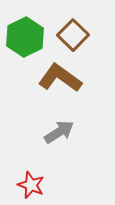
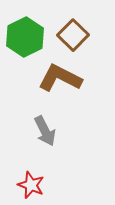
brown L-shape: rotated 9 degrees counterclockwise
gray arrow: moved 14 px left, 1 px up; rotated 96 degrees clockwise
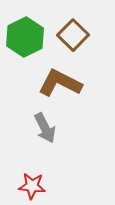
brown L-shape: moved 5 px down
gray arrow: moved 3 px up
red star: moved 1 px right, 1 px down; rotated 16 degrees counterclockwise
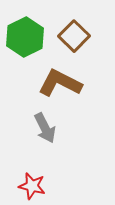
brown square: moved 1 px right, 1 px down
red star: rotated 8 degrees clockwise
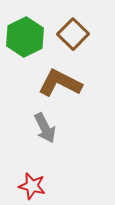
brown square: moved 1 px left, 2 px up
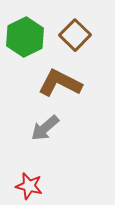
brown square: moved 2 px right, 1 px down
gray arrow: rotated 76 degrees clockwise
red star: moved 3 px left
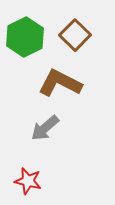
red star: moved 1 px left, 5 px up
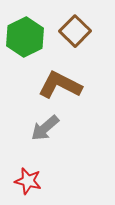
brown square: moved 4 px up
brown L-shape: moved 2 px down
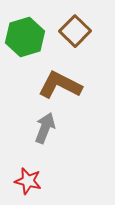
green hexagon: rotated 9 degrees clockwise
gray arrow: rotated 152 degrees clockwise
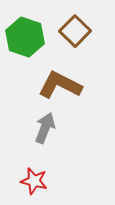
green hexagon: rotated 24 degrees counterclockwise
red star: moved 6 px right
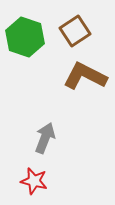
brown square: rotated 12 degrees clockwise
brown L-shape: moved 25 px right, 9 px up
gray arrow: moved 10 px down
